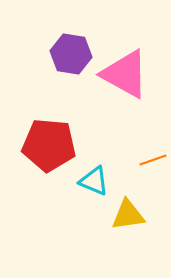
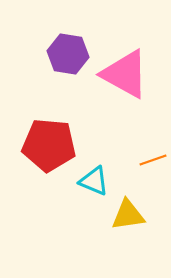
purple hexagon: moved 3 px left
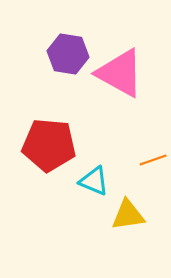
pink triangle: moved 5 px left, 1 px up
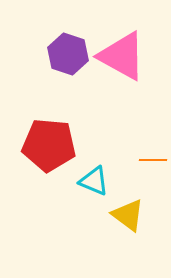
purple hexagon: rotated 9 degrees clockwise
pink triangle: moved 2 px right, 17 px up
orange line: rotated 20 degrees clockwise
yellow triangle: rotated 45 degrees clockwise
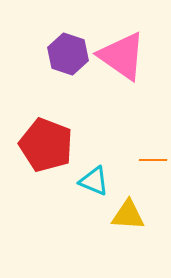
pink triangle: rotated 6 degrees clockwise
red pentagon: moved 3 px left; rotated 16 degrees clockwise
yellow triangle: rotated 33 degrees counterclockwise
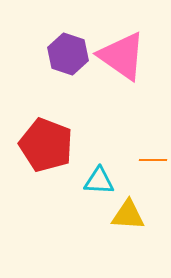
cyan triangle: moved 5 px right; rotated 20 degrees counterclockwise
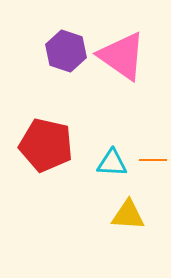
purple hexagon: moved 2 px left, 3 px up
red pentagon: rotated 8 degrees counterclockwise
cyan triangle: moved 13 px right, 18 px up
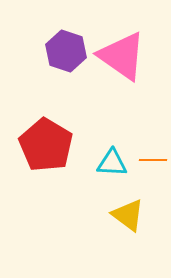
red pentagon: rotated 18 degrees clockwise
yellow triangle: rotated 33 degrees clockwise
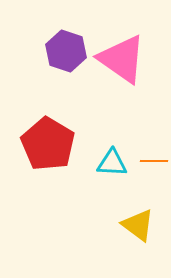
pink triangle: moved 3 px down
red pentagon: moved 2 px right, 1 px up
orange line: moved 1 px right, 1 px down
yellow triangle: moved 10 px right, 10 px down
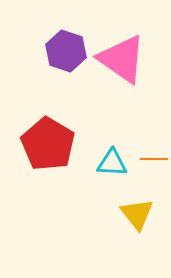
orange line: moved 2 px up
yellow triangle: moved 1 px left, 11 px up; rotated 15 degrees clockwise
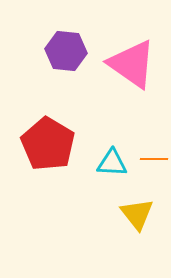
purple hexagon: rotated 12 degrees counterclockwise
pink triangle: moved 10 px right, 5 px down
